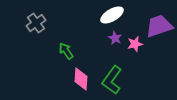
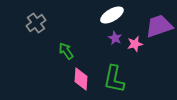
green L-shape: moved 2 px right, 1 px up; rotated 24 degrees counterclockwise
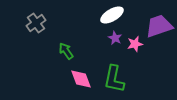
pink diamond: rotated 25 degrees counterclockwise
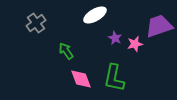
white ellipse: moved 17 px left
green L-shape: moved 1 px up
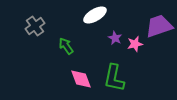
gray cross: moved 1 px left, 3 px down
green arrow: moved 5 px up
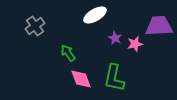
purple trapezoid: rotated 16 degrees clockwise
green arrow: moved 2 px right, 7 px down
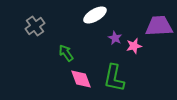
pink star: moved 1 px left, 2 px down
green arrow: moved 2 px left
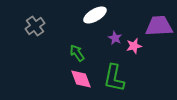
green arrow: moved 11 px right
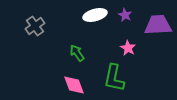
white ellipse: rotated 15 degrees clockwise
purple trapezoid: moved 1 px left, 1 px up
purple star: moved 10 px right, 23 px up
pink star: moved 6 px left, 2 px down; rotated 28 degrees counterclockwise
pink diamond: moved 7 px left, 6 px down
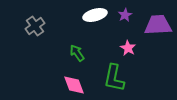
purple star: rotated 16 degrees clockwise
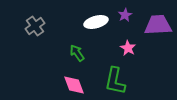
white ellipse: moved 1 px right, 7 px down
green L-shape: moved 1 px right, 3 px down
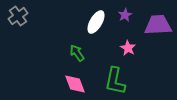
white ellipse: rotated 45 degrees counterclockwise
gray cross: moved 17 px left, 10 px up
pink diamond: moved 1 px right, 1 px up
